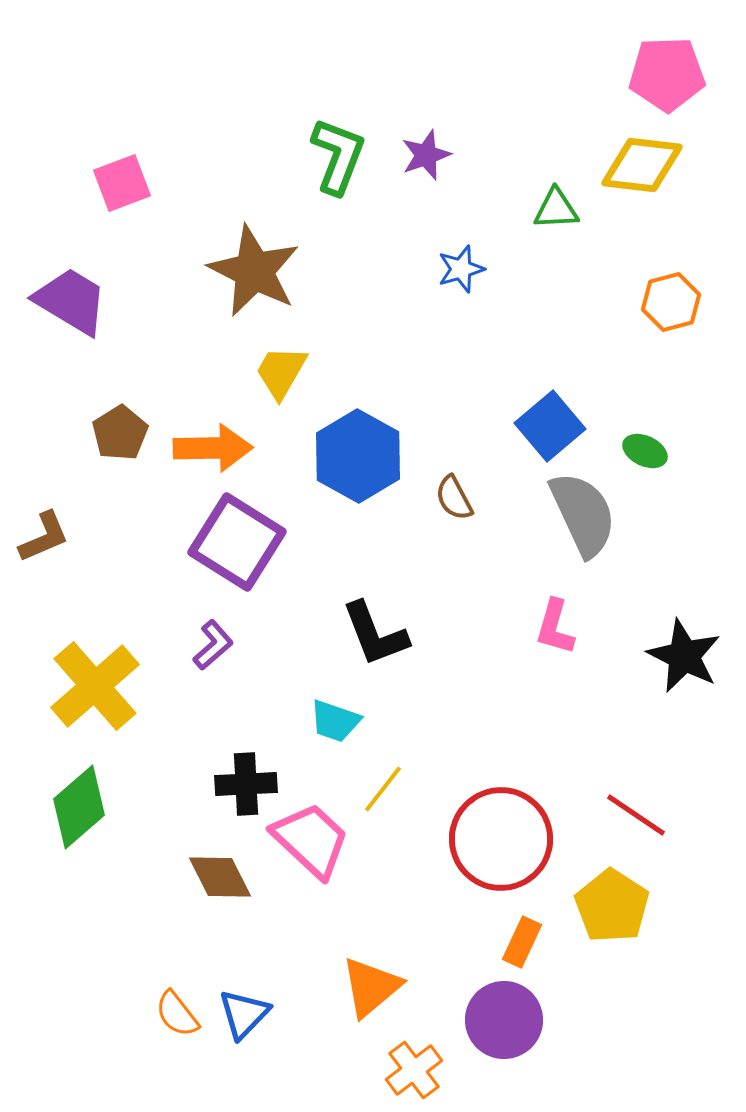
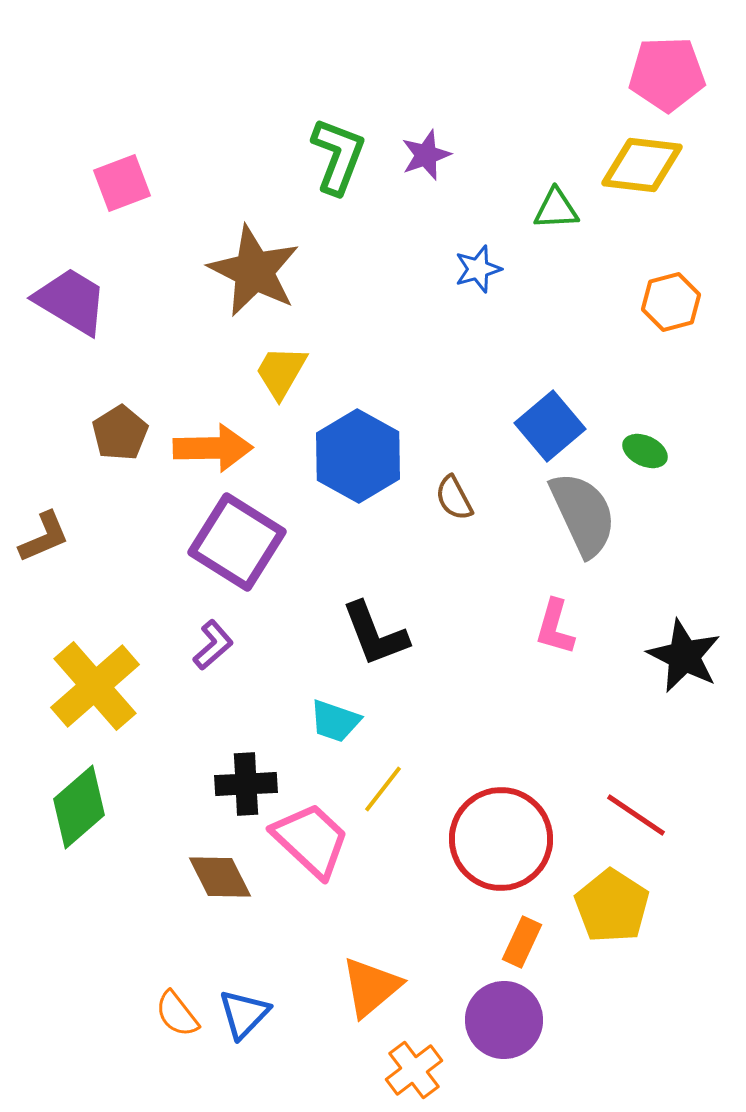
blue star: moved 17 px right
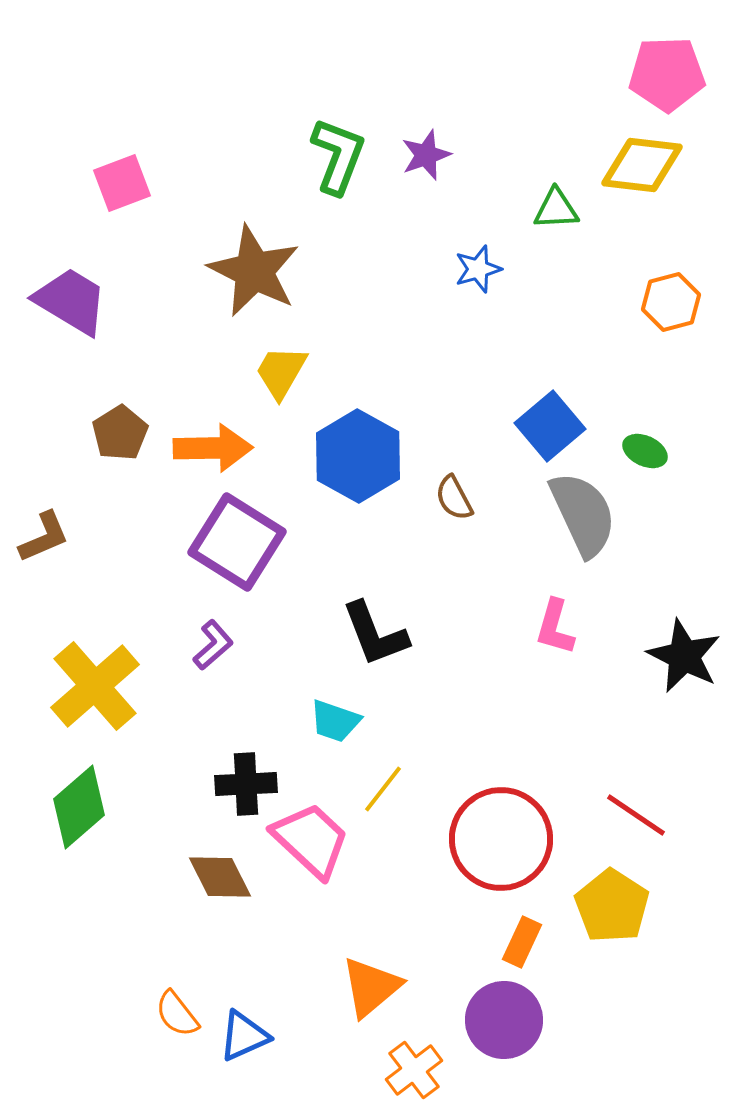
blue triangle: moved 22 px down; rotated 22 degrees clockwise
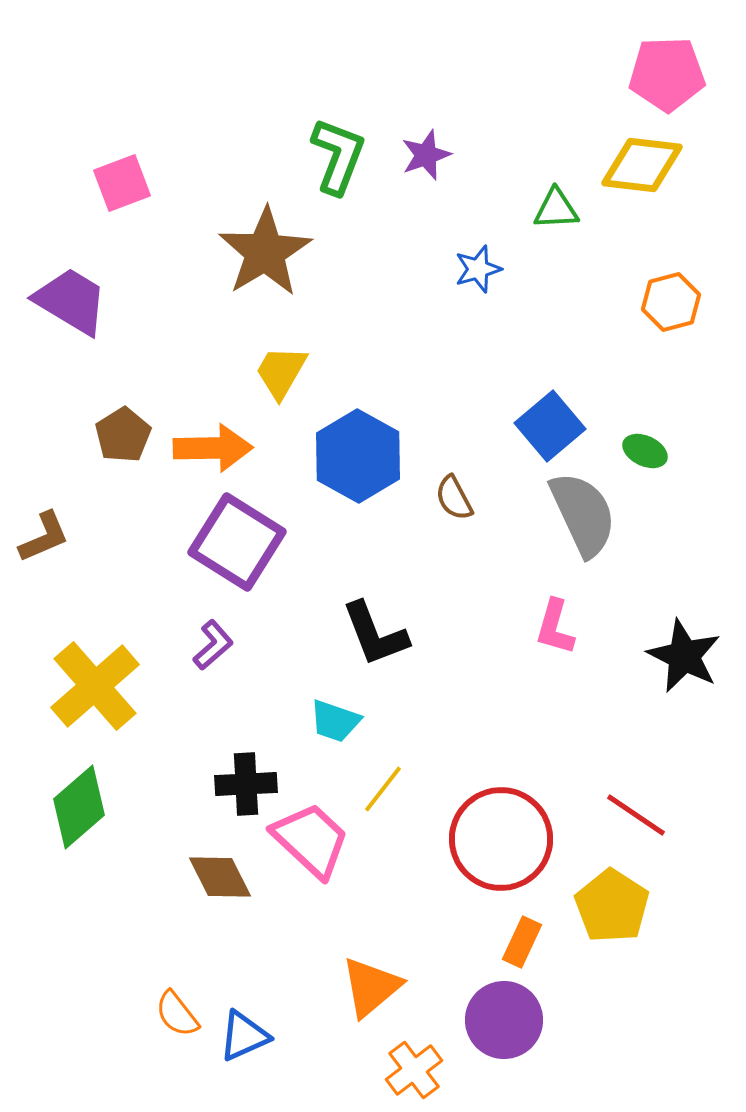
brown star: moved 11 px right, 19 px up; rotated 14 degrees clockwise
brown pentagon: moved 3 px right, 2 px down
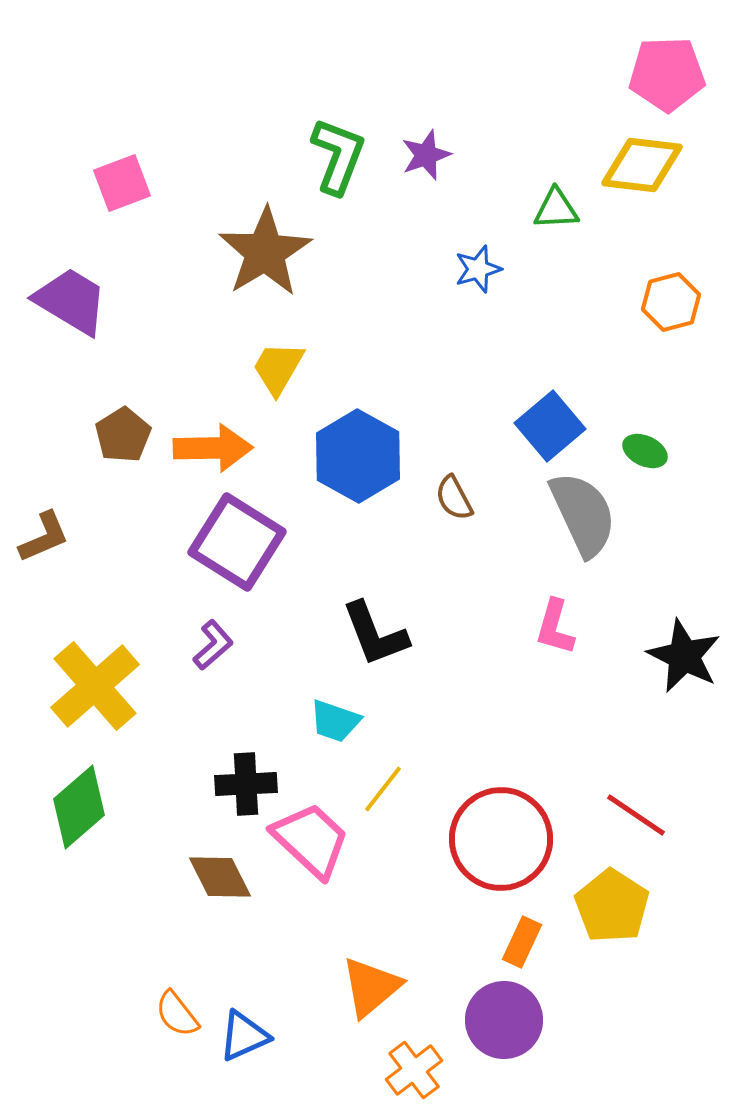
yellow trapezoid: moved 3 px left, 4 px up
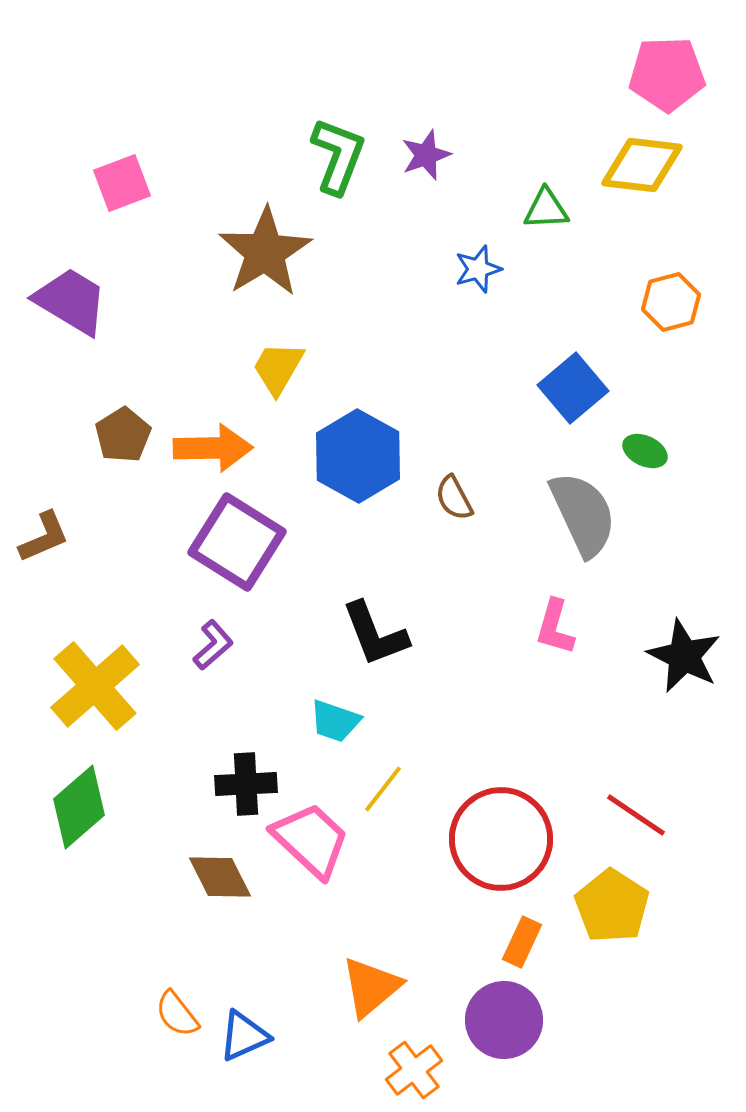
green triangle: moved 10 px left
blue square: moved 23 px right, 38 px up
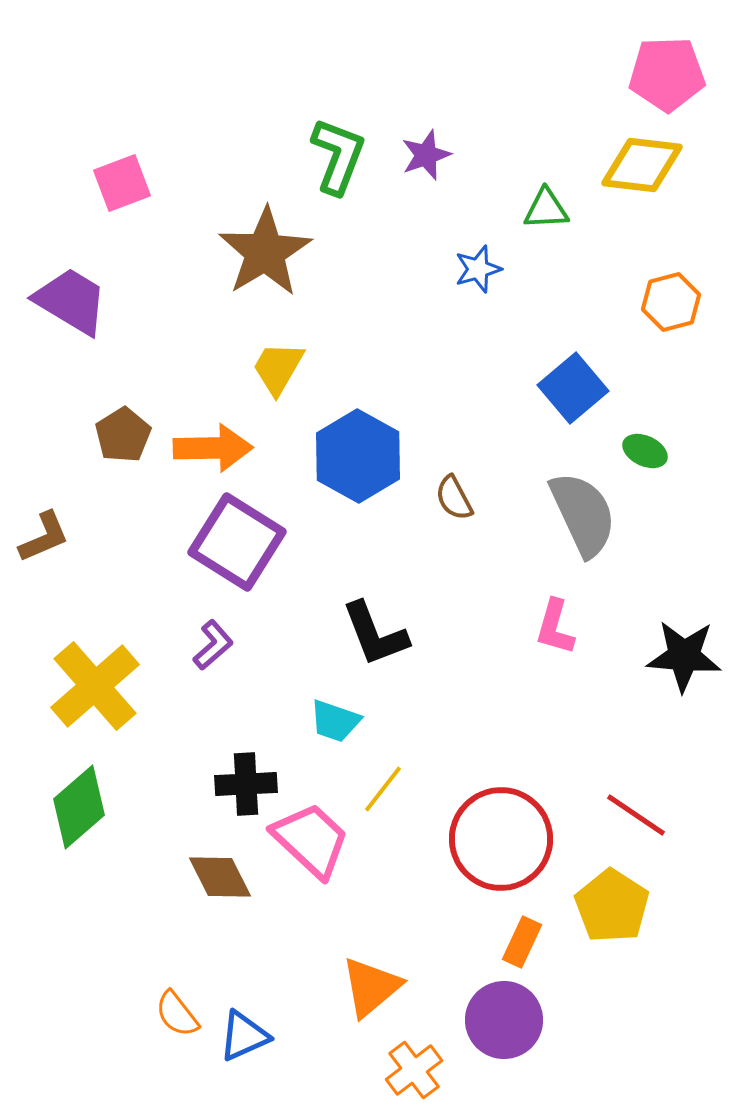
black star: rotated 22 degrees counterclockwise
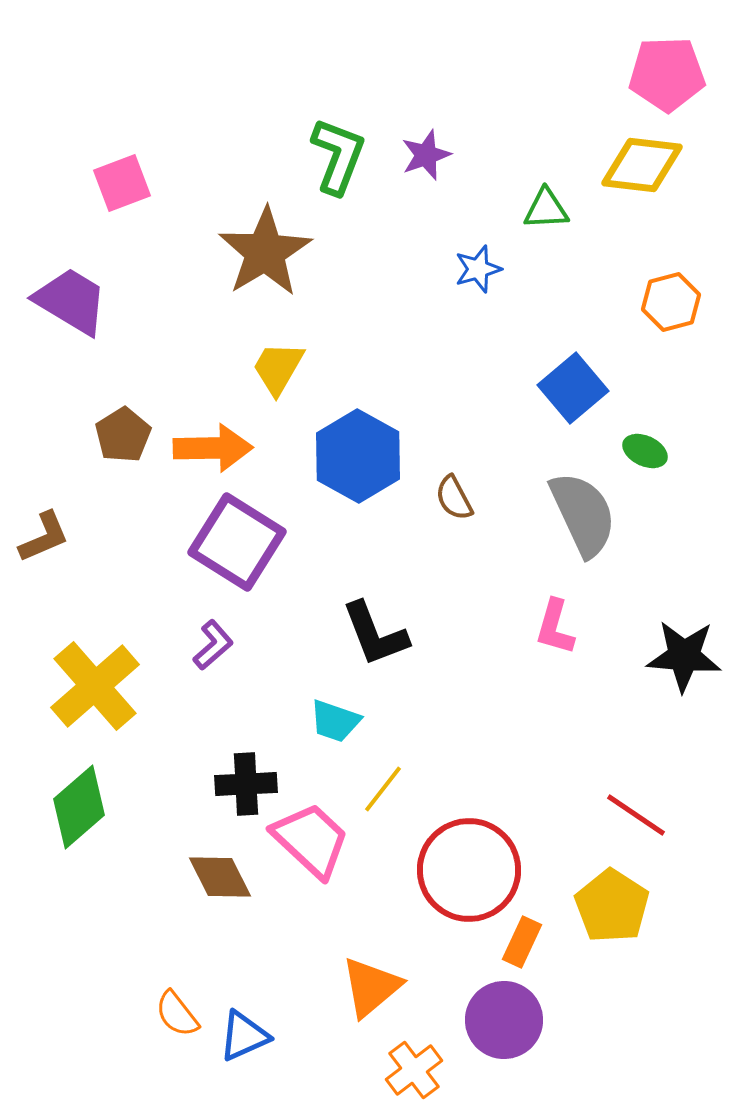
red circle: moved 32 px left, 31 px down
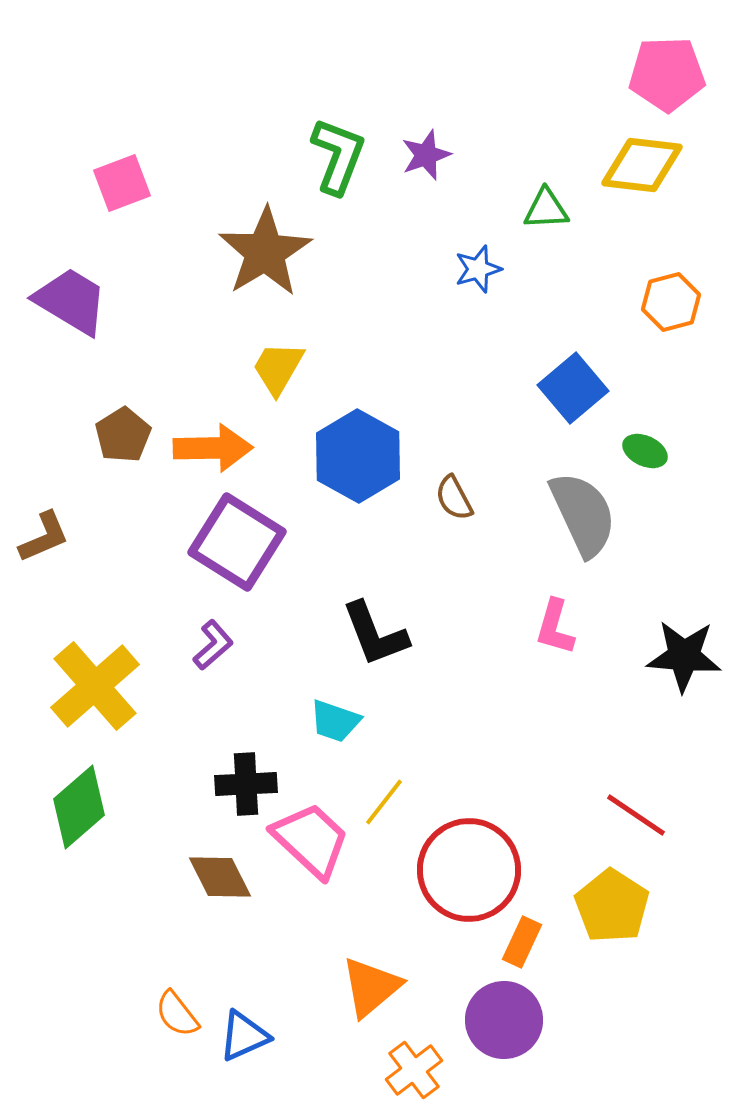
yellow line: moved 1 px right, 13 px down
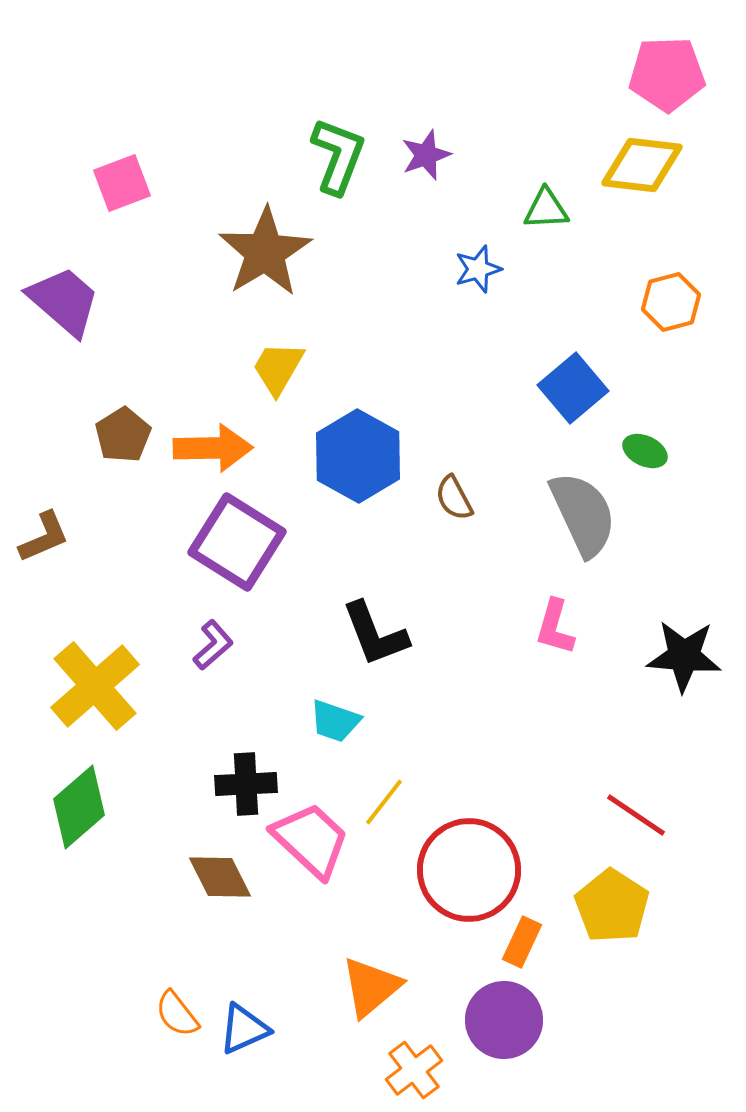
purple trapezoid: moved 7 px left; rotated 10 degrees clockwise
blue triangle: moved 7 px up
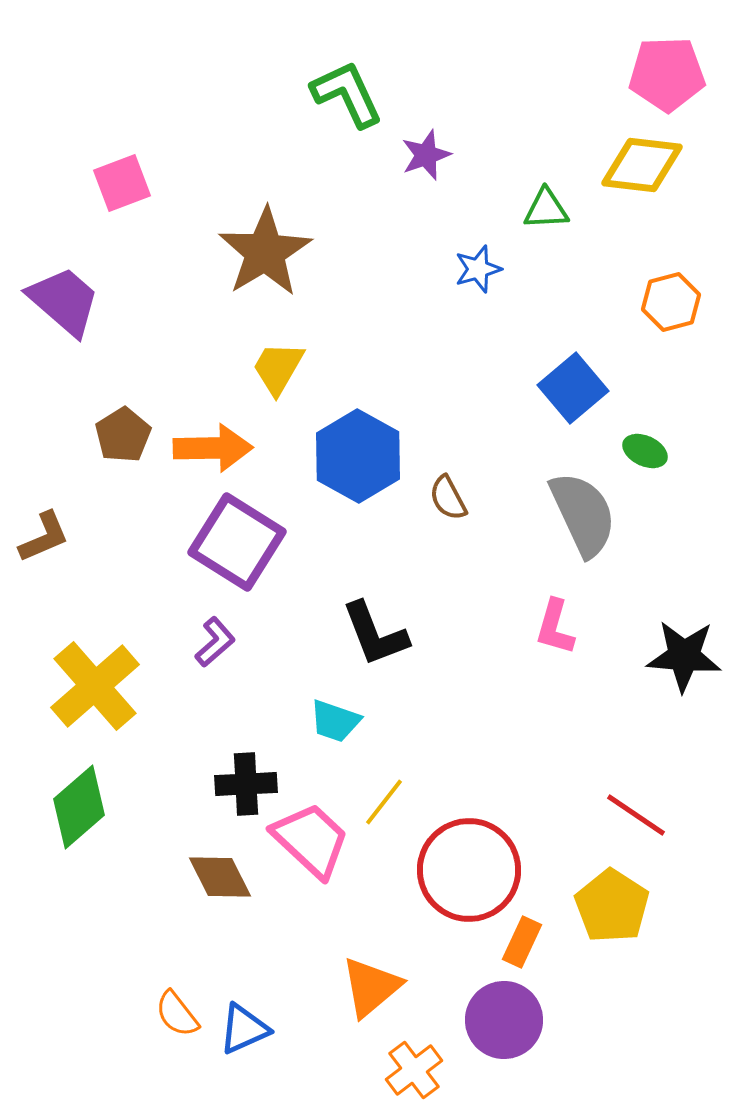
green L-shape: moved 9 px right, 62 px up; rotated 46 degrees counterclockwise
brown semicircle: moved 6 px left
purple L-shape: moved 2 px right, 3 px up
